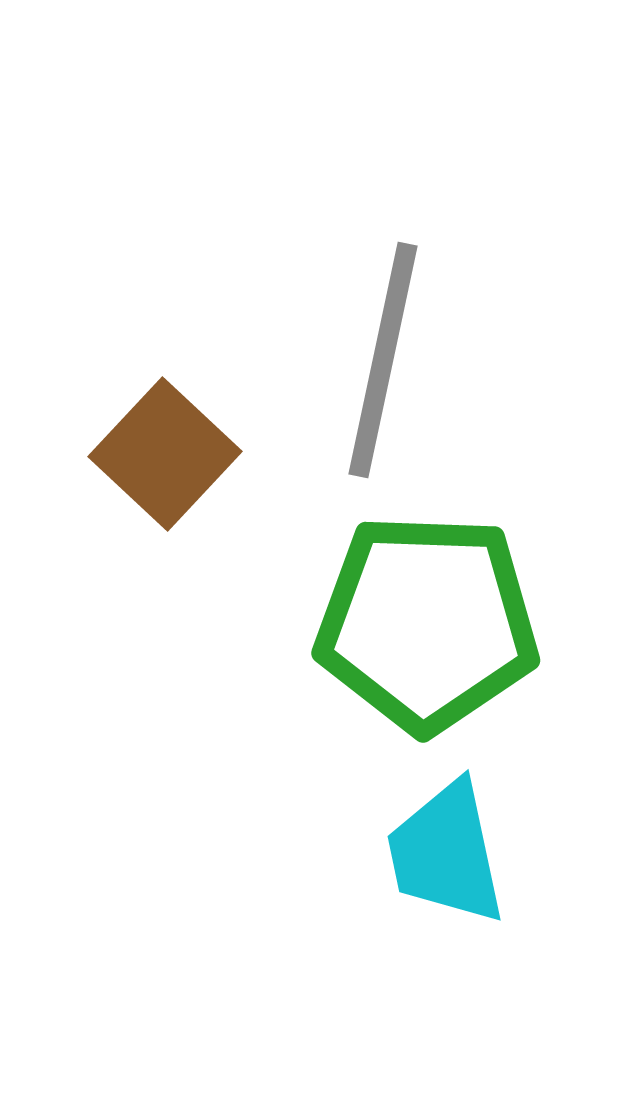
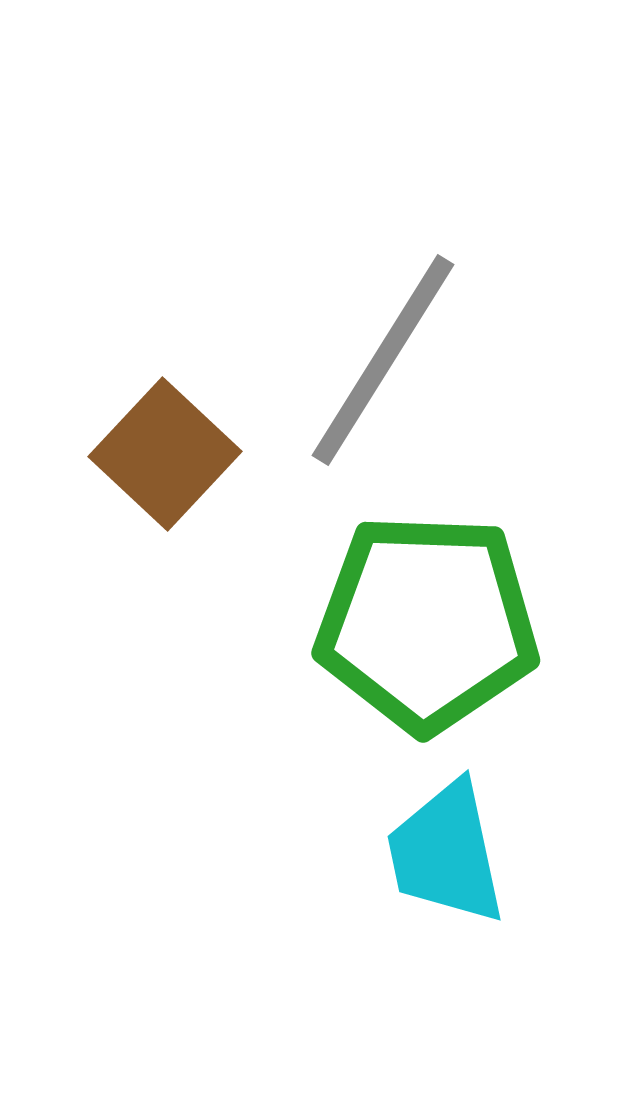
gray line: rotated 20 degrees clockwise
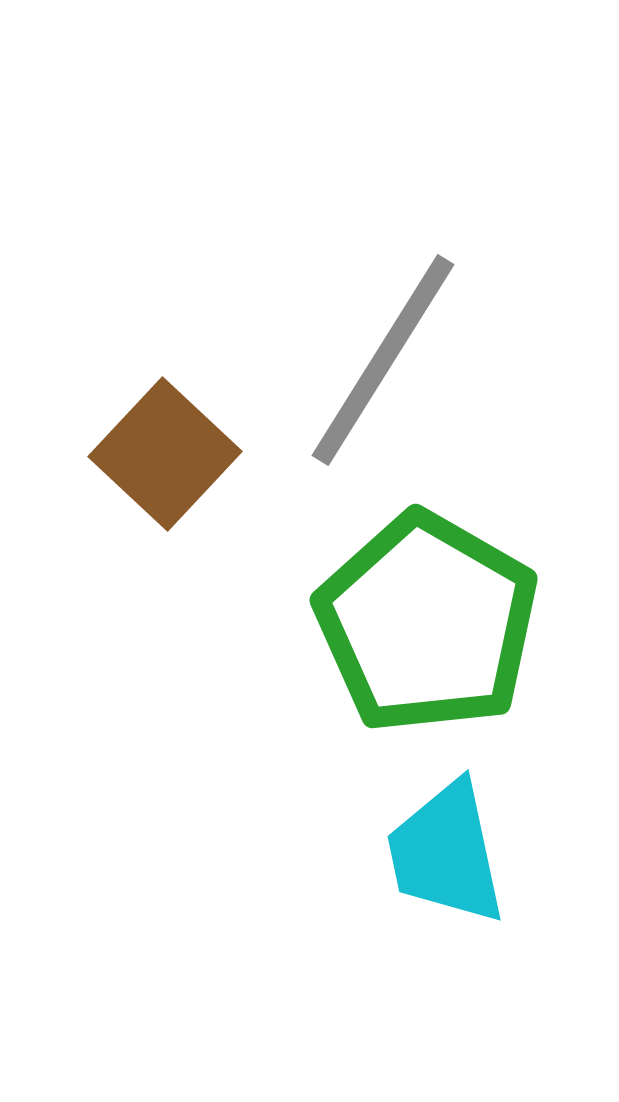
green pentagon: rotated 28 degrees clockwise
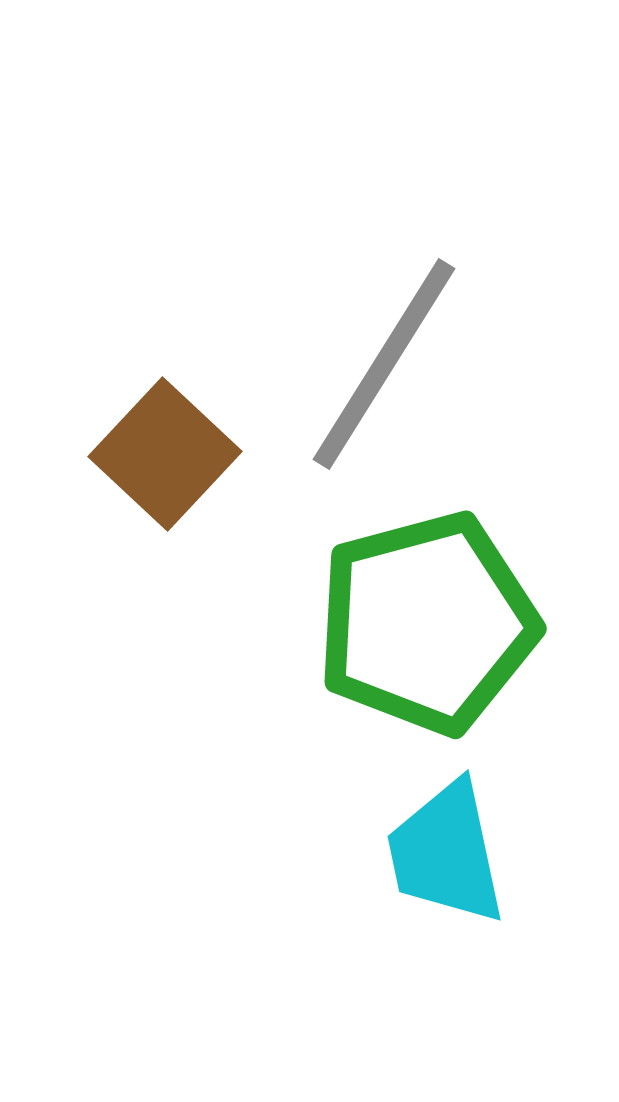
gray line: moved 1 px right, 4 px down
green pentagon: rotated 27 degrees clockwise
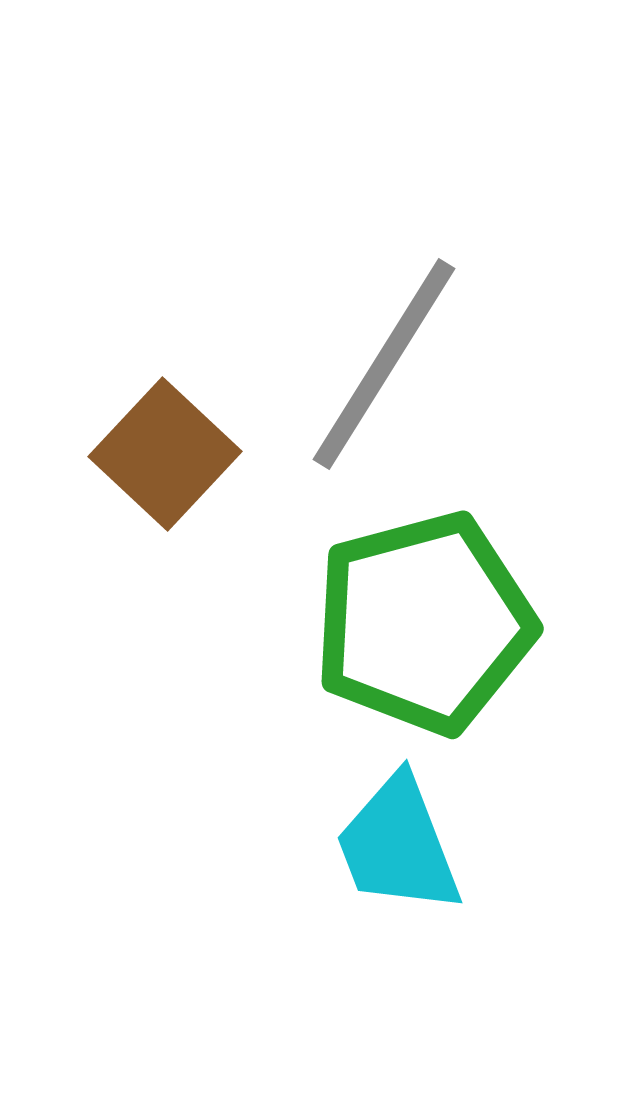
green pentagon: moved 3 px left
cyan trapezoid: moved 48 px left, 8 px up; rotated 9 degrees counterclockwise
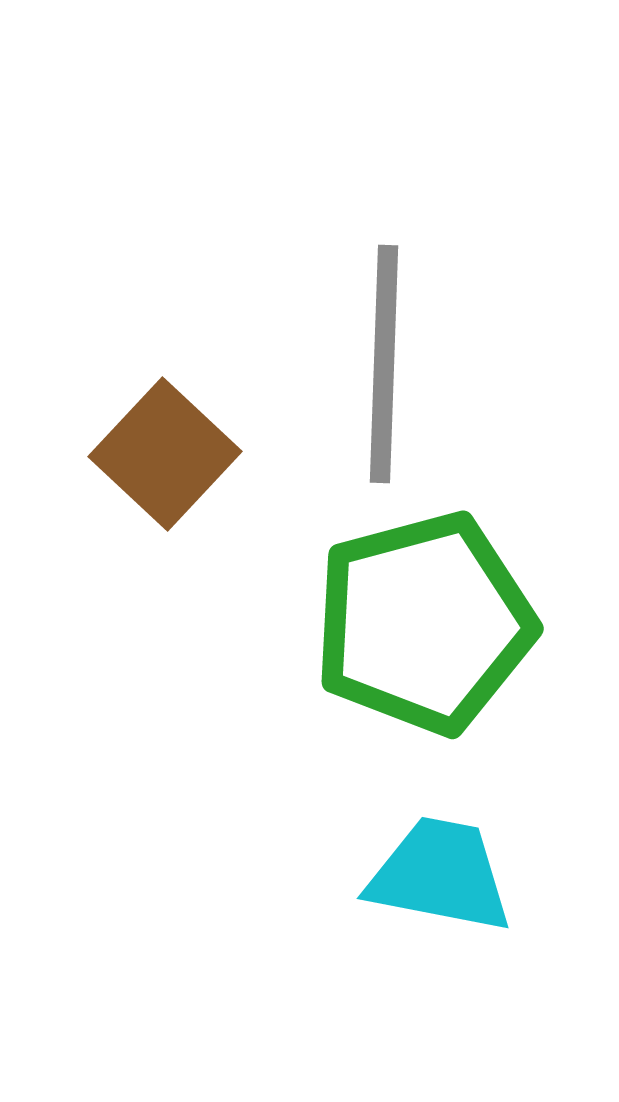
gray line: rotated 30 degrees counterclockwise
cyan trapezoid: moved 42 px right, 30 px down; rotated 122 degrees clockwise
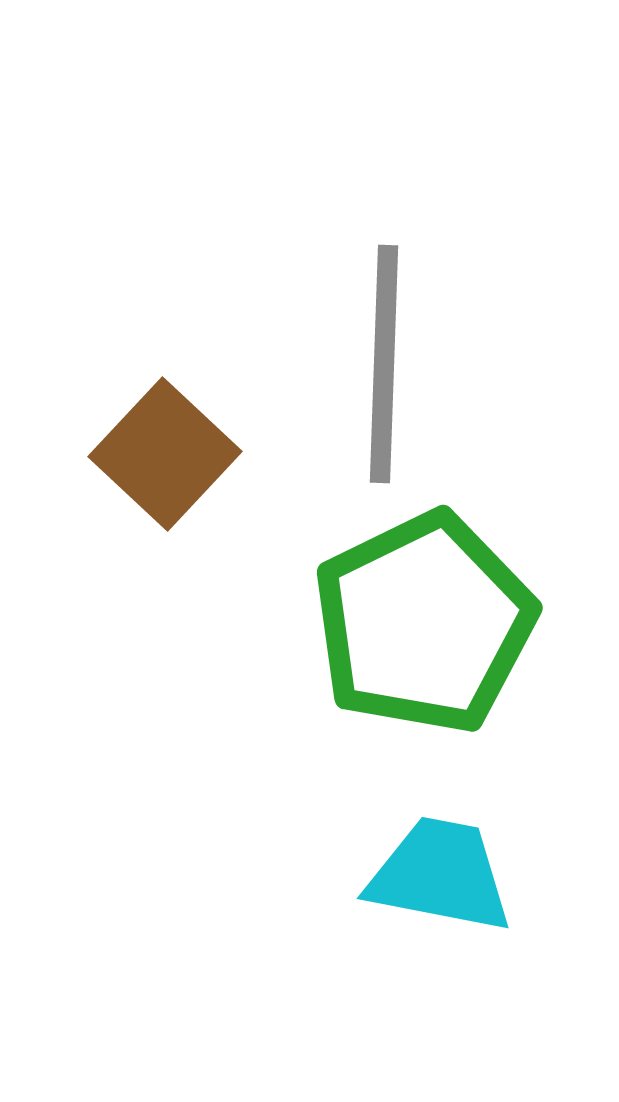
green pentagon: rotated 11 degrees counterclockwise
